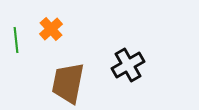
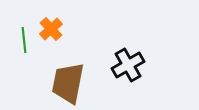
green line: moved 8 px right
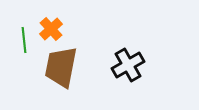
brown trapezoid: moved 7 px left, 16 px up
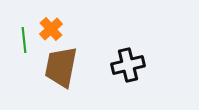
black cross: rotated 16 degrees clockwise
